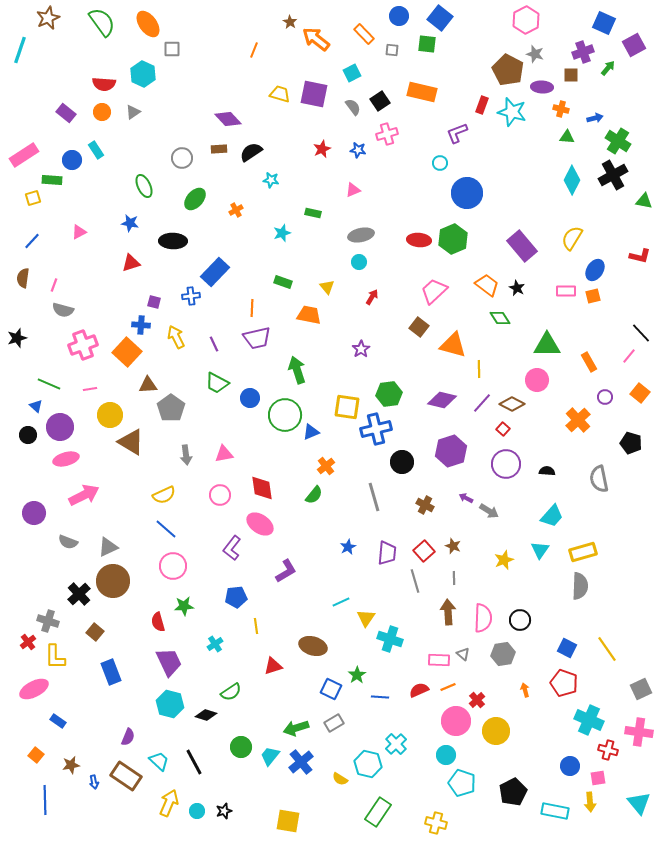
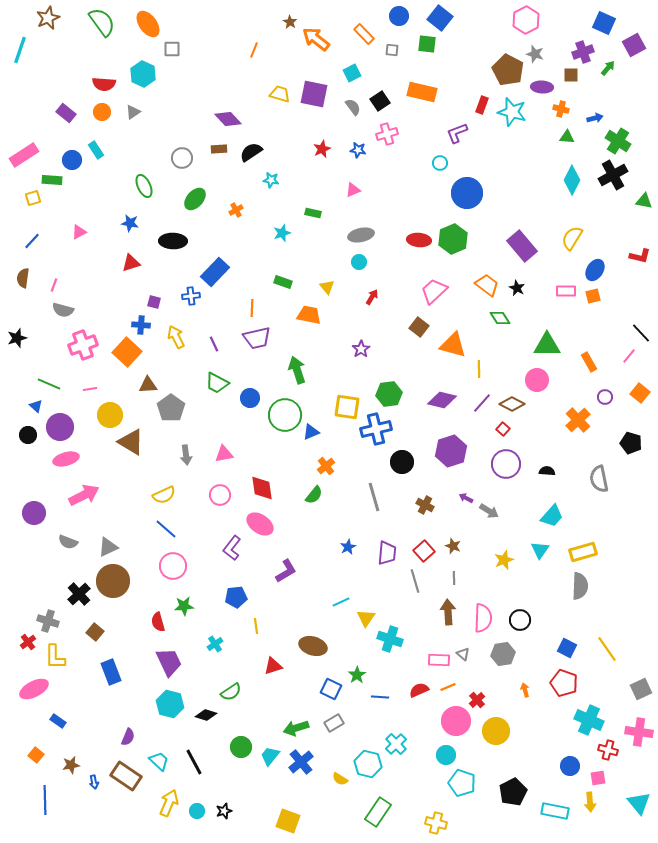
yellow square at (288, 821): rotated 10 degrees clockwise
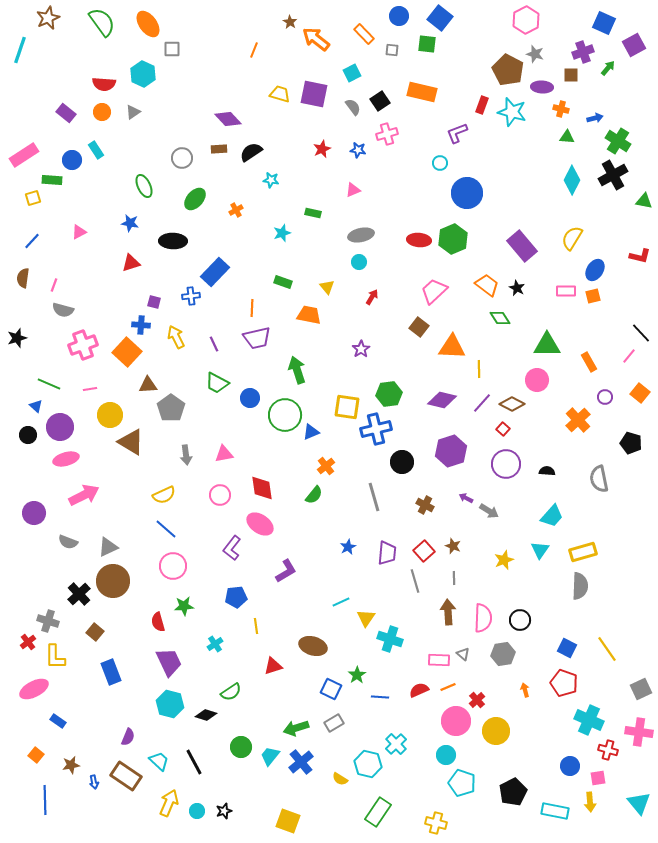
orange triangle at (453, 345): moved 1 px left, 2 px down; rotated 12 degrees counterclockwise
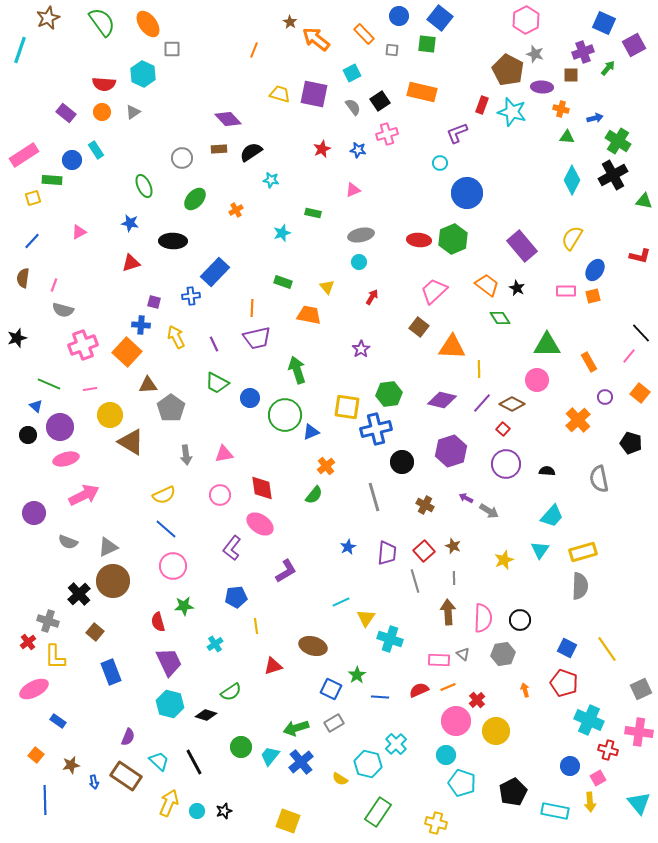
pink square at (598, 778): rotated 21 degrees counterclockwise
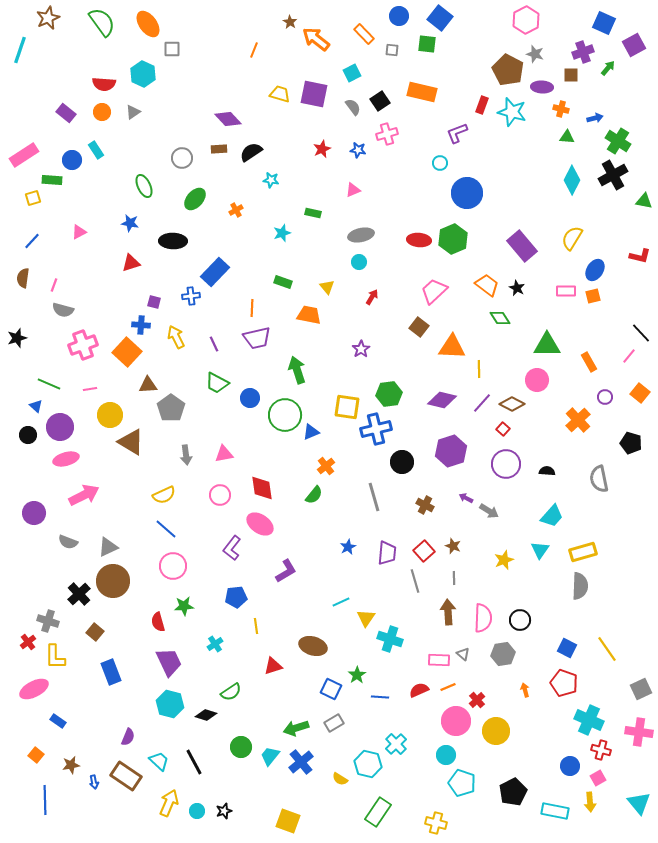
red cross at (608, 750): moved 7 px left
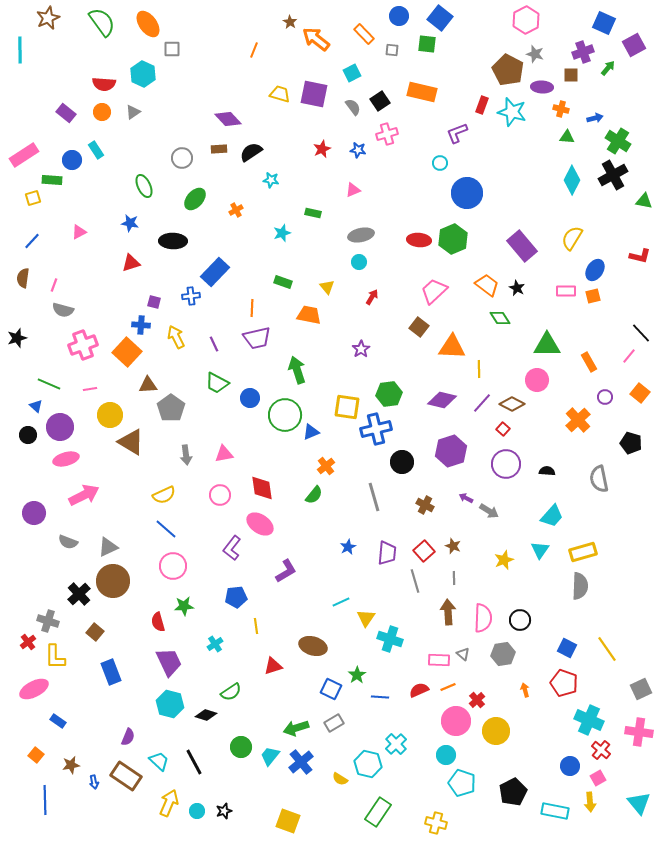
cyan line at (20, 50): rotated 20 degrees counterclockwise
red cross at (601, 750): rotated 24 degrees clockwise
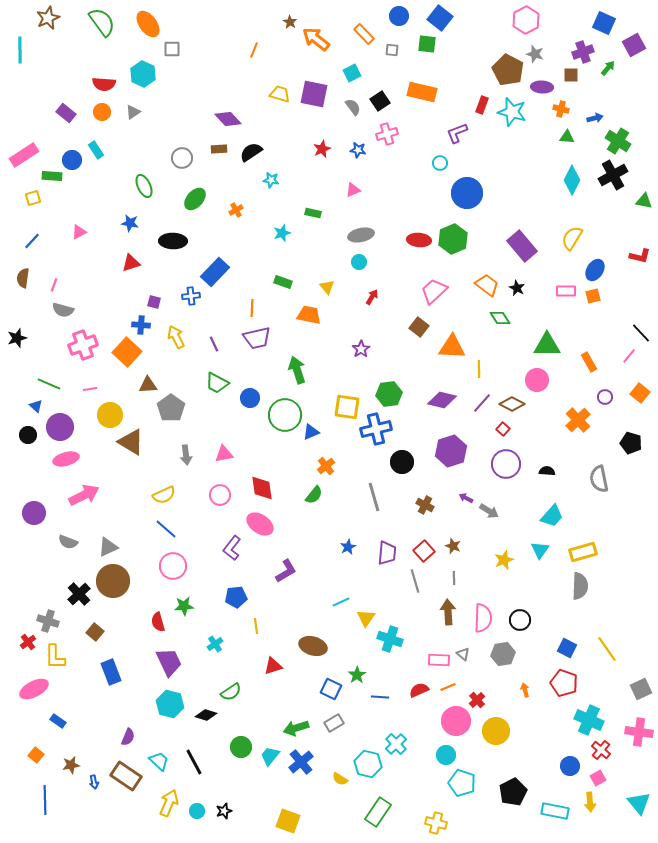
green rectangle at (52, 180): moved 4 px up
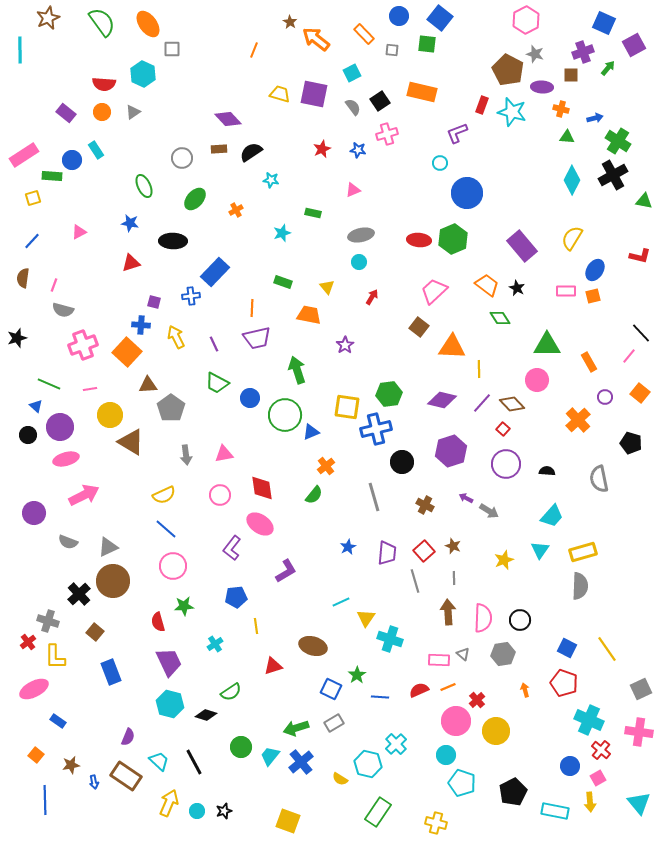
purple star at (361, 349): moved 16 px left, 4 px up
brown diamond at (512, 404): rotated 20 degrees clockwise
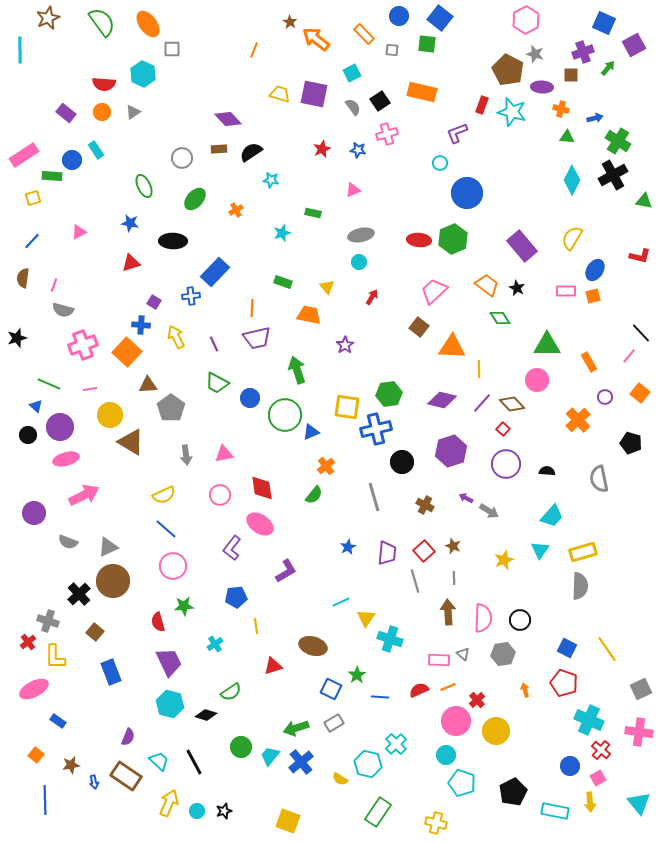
purple square at (154, 302): rotated 16 degrees clockwise
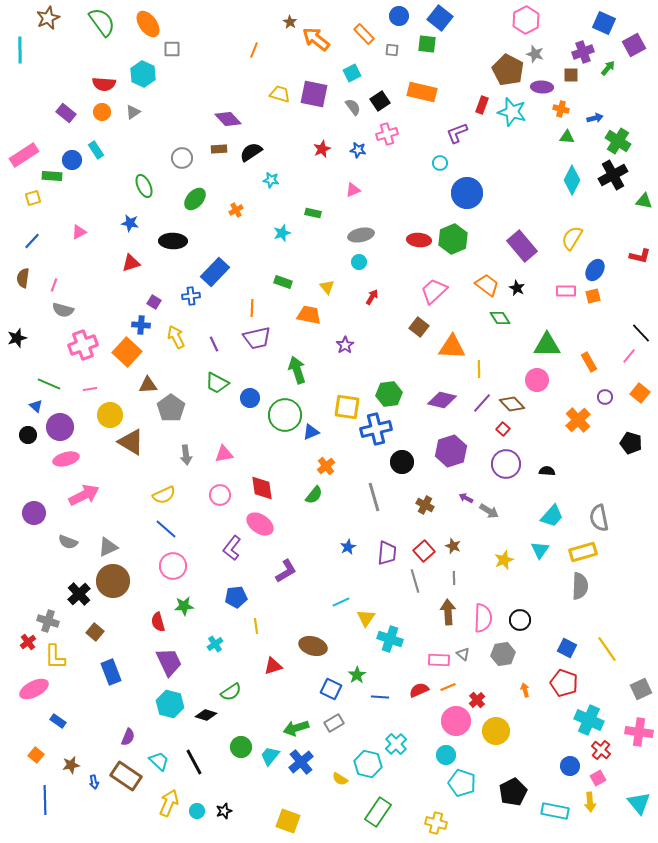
gray semicircle at (599, 479): moved 39 px down
